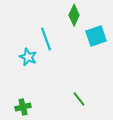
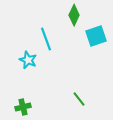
cyan star: moved 3 px down
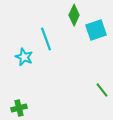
cyan square: moved 6 px up
cyan star: moved 4 px left, 3 px up
green line: moved 23 px right, 9 px up
green cross: moved 4 px left, 1 px down
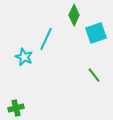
cyan square: moved 3 px down
cyan line: rotated 45 degrees clockwise
green line: moved 8 px left, 15 px up
green cross: moved 3 px left
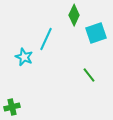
green line: moved 5 px left
green cross: moved 4 px left, 1 px up
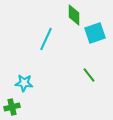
green diamond: rotated 25 degrees counterclockwise
cyan square: moved 1 px left
cyan star: moved 26 px down; rotated 18 degrees counterclockwise
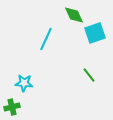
green diamond: rotated 25 degrees counterclockwise
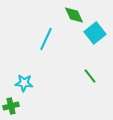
cyan square: rotated 20 degrees counterclockwise
green line: moved 1 px right, 1 px down
green cross: moved 1 px left, 1 px up
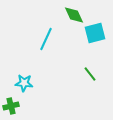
cyan square: rotated 25 degrees clockwise
green line: moved 2 px up
